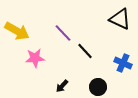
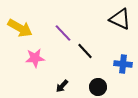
yellow arrow: moved 3 px right, 3 px up
blue cross: moved 1 px down; rotated 18 degrees counterclockwise
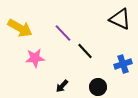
blue cross: rotated 24 degrees counterclockwise
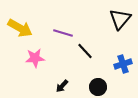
black triangle: rotated 45 degrees clockwise
purple line: rotated 30 degrees counterclockwise
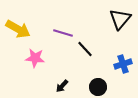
yellow arrow: moved 2 px left, 1 px down
black line: moved 2 px up
pink star: rotated 12 degrees clockwise
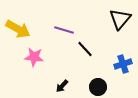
purple line: moved 1 px right, 3 px up
pink star: moved 1 px left, 1 px up
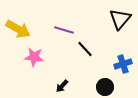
black circle: moved 7 px right
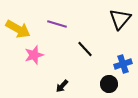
purple line: moved 7 px left, 6 px up
pink star: moved 2 px up; rotated 24 degrees counterclockwise
black circle: moved 4 px right, 3 px up
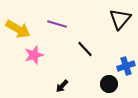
blue cross: moved 3 px right, 2 px down
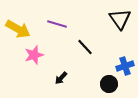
black triangle: rotated 15 degrees counterclockwise
black line: moved 2 px up
blue cross: moved 1 px left
black arrow: moved 1 px left, 8 px up
